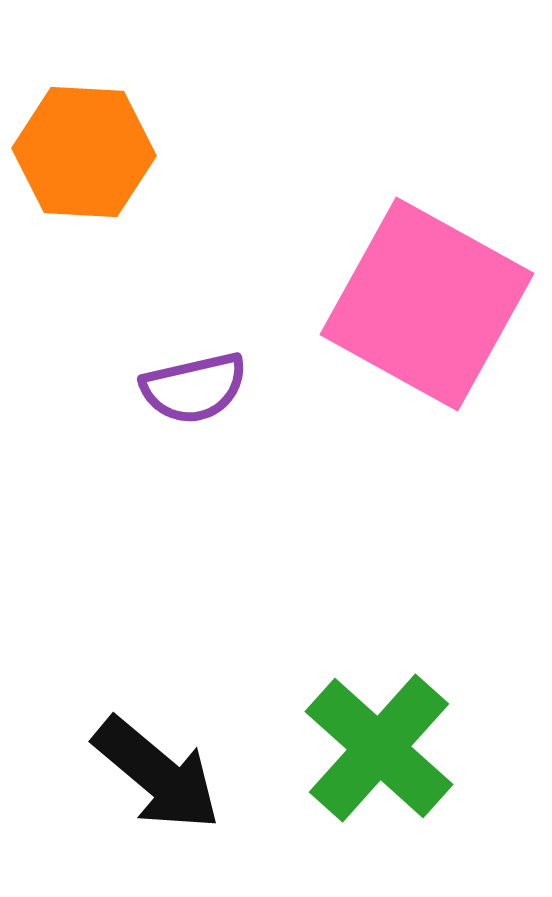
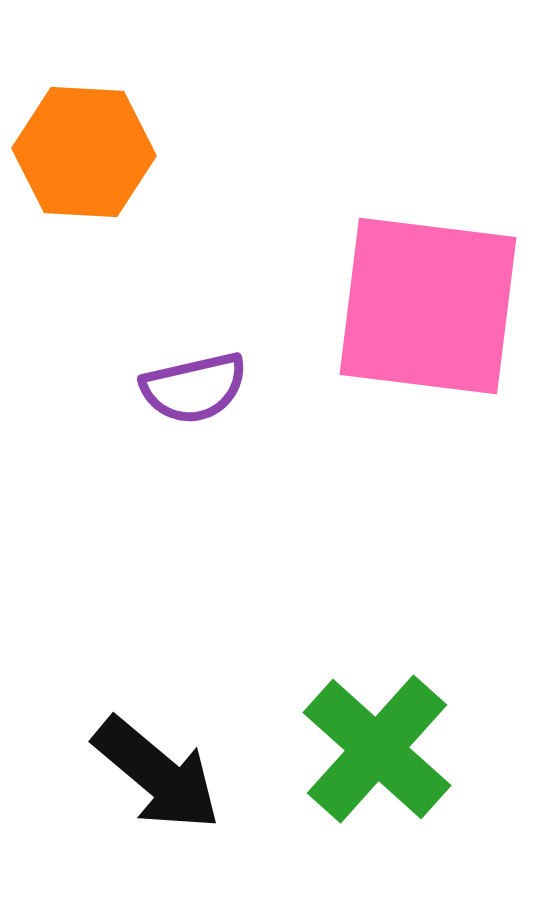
pink square: moved 1 px right, 2 px down; rotated 22 degrees counterclockwise
green cross: moved 2 px left, 1 px down
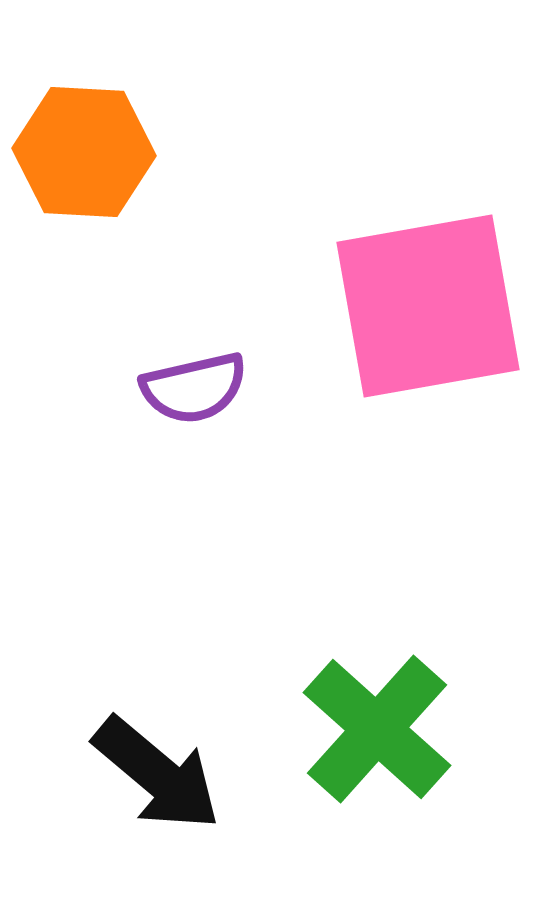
pink square: rotated 17 degrees counterclockwise
green cross: moved 20 px up
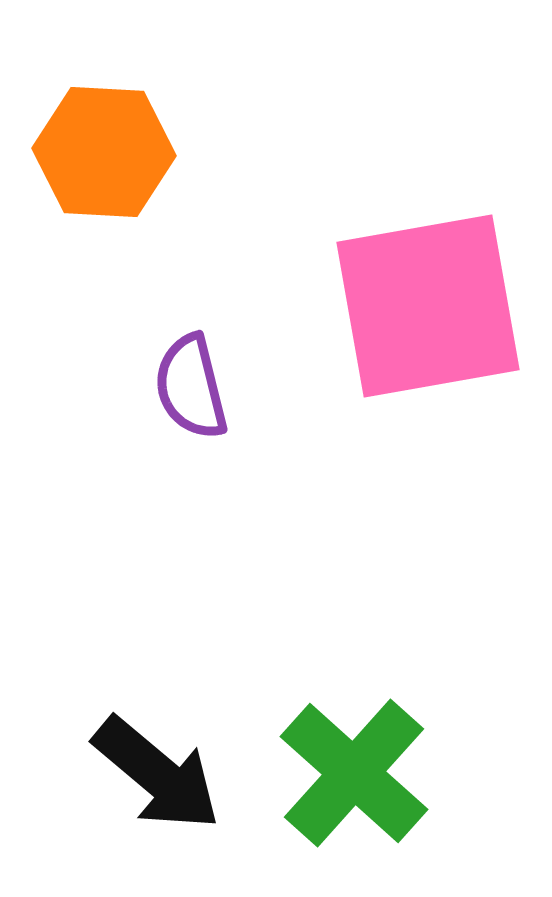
orange hexagon: moved 20 px right
purple semicircle: moved 3 px left, 1 px up; rotated 89 degrees clockwise
green cross: moved 23 px left, 44 px down
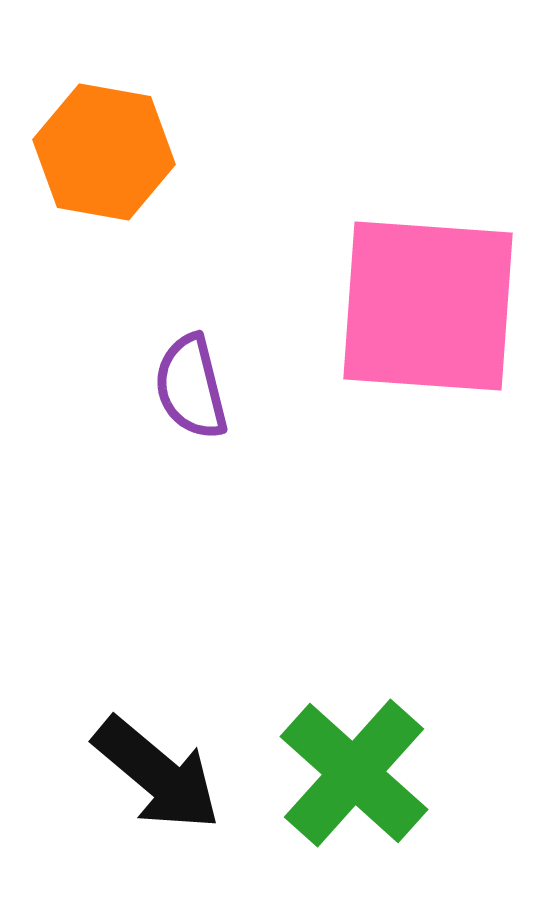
orange hexagon: rotated 7 degrees clockwise
pink square: rotated 14 degrees clockwise
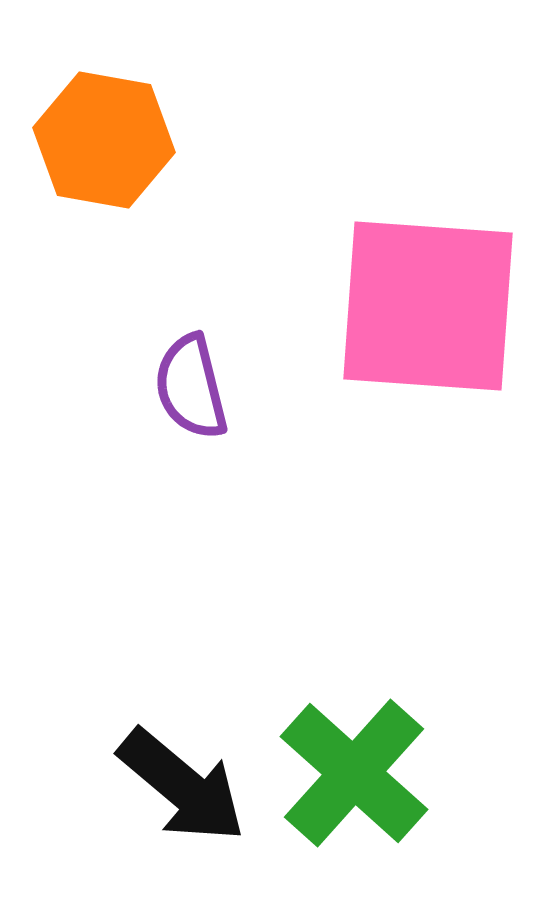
orange hexagon: moved 12 px up
black arrow: moved 25 px right, 12 px down
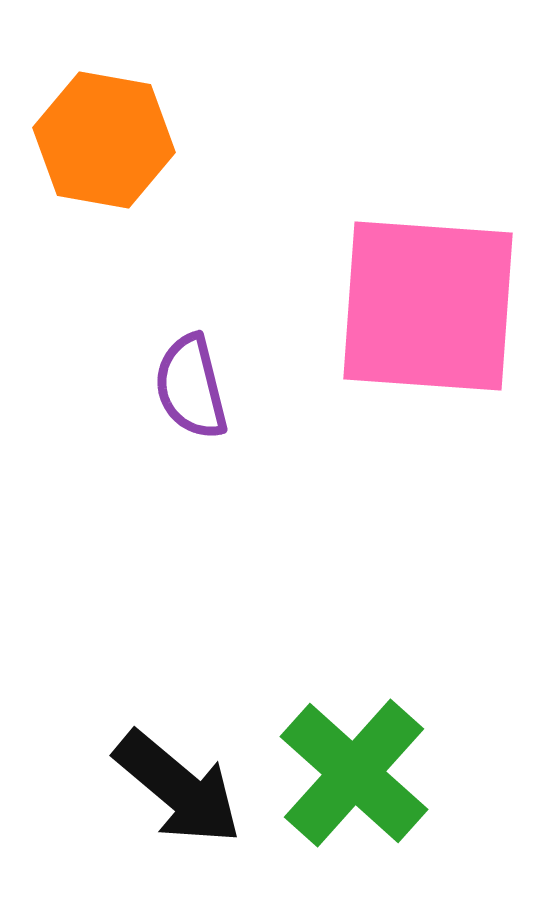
black arrow: moved 4 px left, 2 px down
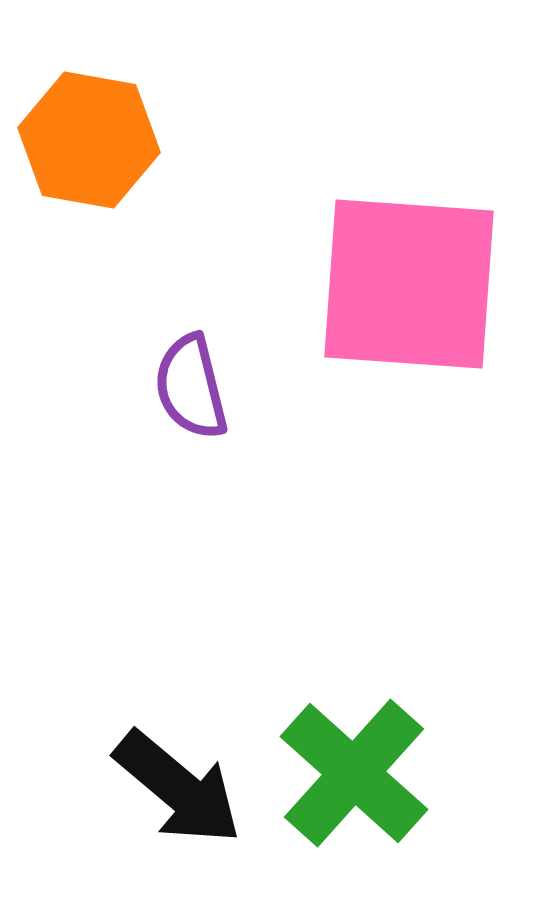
orange hexagon: moved 15 px left
pink square: moved 19 px left, 22 px up
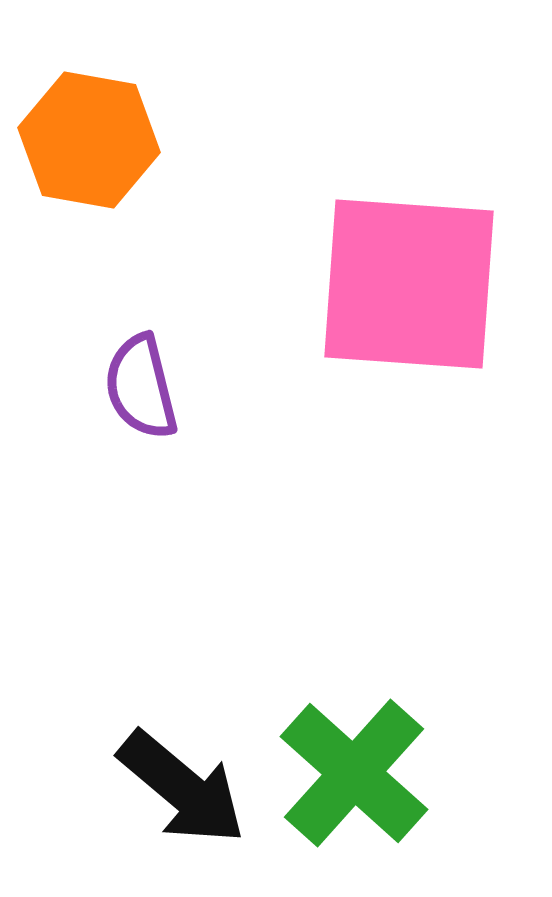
purple semicircle: moved 50 px left
black arrow: moved 4 px right
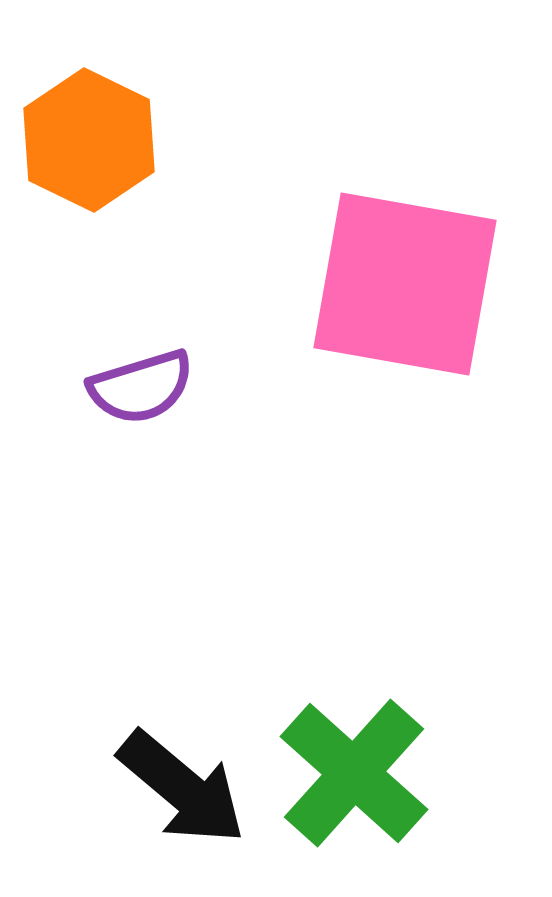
orange hexagon: rotated 16 degrees clockwise
pink square: moved 4 px left; rotated 6 degrees clockwise
purple semicircle: rotated 93 degrees counterclockwise
